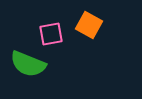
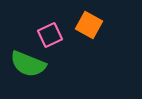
pink square: moved 1 px left, 1 px down; rotated 15 degrees counterclockwise
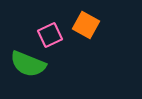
orange square: moved 3 px left
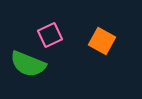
orange square: moved 16 px right, 16 px down
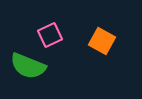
green semicircle: moved 2 px down
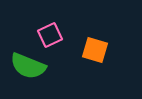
orange square: moved 7 px left, 9 px down; rotated 12 degrees counterclockwise
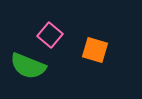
pink square: rotated 25 degrees counterclockwise
